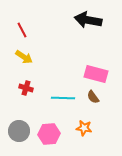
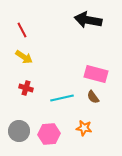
cyan line: moved 1 px left; rotated 15 degrees counterclockwise
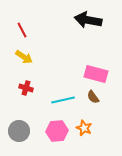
cyan line: moved 1 px right, 2 px down
orange star: rotated 14 degrees clockwise
pink hexagon: moved 8 px right, 3 px up
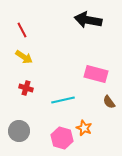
brown semicircle: moved 16 px right, 5 px down
pink hexagon: moved 5 px right, 7 px down; rotated 20 degrees clockwise
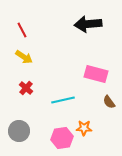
black arrow: moved 4 px down; rotated 16 degrees counterclockwise
red cross: rotated 24 degrees clockwise
orange star: rotated 21 degrees counterclockwise
pink hexagon: rotated 25 degrees counterclockwise
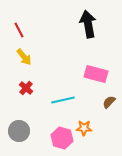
black arrow: rotated 84 degrees clockwise
red line: moved 3 px left
yellow arrow: rotated 18 degrees clockwise
brown semicircle: rotated 80 degrees clockwise
pink hexagon: rotated 25 degrees clockwise
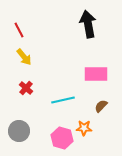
pink rectangle: rotated 15 degrees counterclockwise
brown semicircle: moved 8 px left, 4 px down
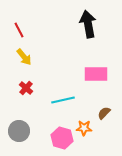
brown semicircle: moved 3 px right, 7 px down
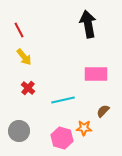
red cross: moved 2 px right
brown semicircle: moved 1 px left, 2 px up
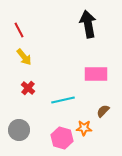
gray circle: moved 1 px up
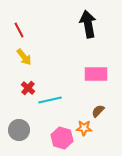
cyan line: moved 13 px left
brown semicircle: moved 5 px left
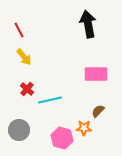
red cross: moved 1 px left, 1 px down
